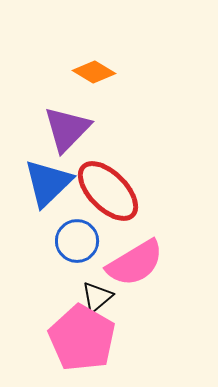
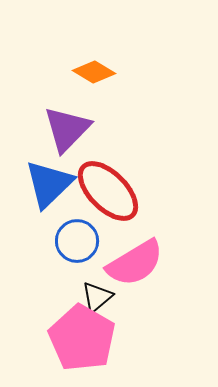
blue triangle: moved 1 px right, 1 px down
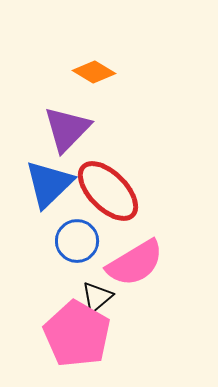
pink pentagon: moved 5 px left, 4 px up
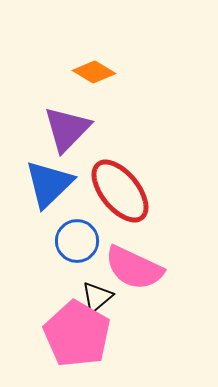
red ellipse: moved 12 px right; rotated 6 degrees clockwise
pink semicircle: moved 1 px left, 5 px down; rotated 56 degrees clockwise
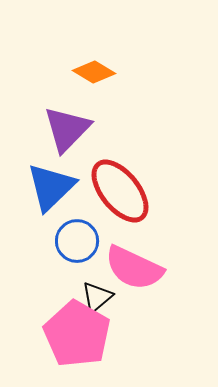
blue triangle: moved 2 px right, 3 px down
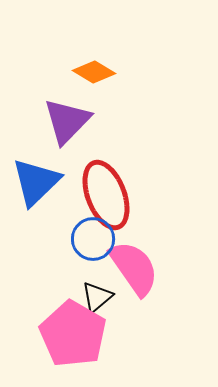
purple triangle: moved 8 px up
blue triangle: moved 15 px left, 5 px up
red ellipse: moved 14 px left, 4 px down; rotated 18 degrees clockwise
blue circle: moved 16 px right, 2 px up
pink semicircle: rotated 150 degrees counterclockwise
pink pentagon: moved 4 px left
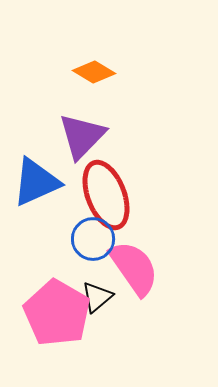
purple triangle: moved 15 px right, 15 px down
blue triangle: rotated 20 degrees clockwise
pink pentagon: moved 16 px left, 21 px up
